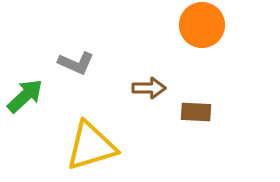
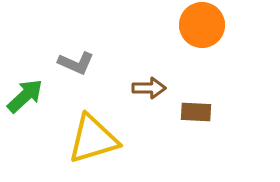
yellow triangle: moved 2 px right, 7 px up
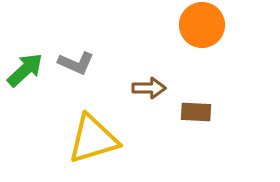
green arrow: moved 26 px up
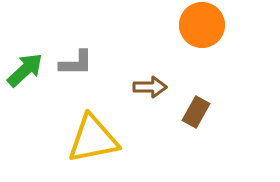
gray L-shape: rotated 24 degrees counterclockwise
brown arrow: moved 1 px right, 1 px up
brown rectangle: rotated 64 degrees counterclockwise
yellow triangle: rotated 6 degrees clockwise
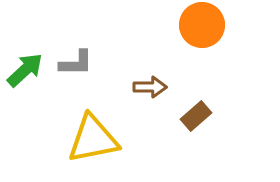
brown rectangle: moved 4 px down; rotated 20 degrees clockwise
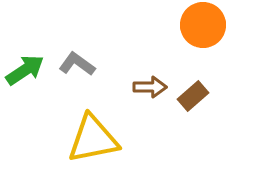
orange circle: moved 1 px right
gray L-shape: moved 1 px right, 1 px down; rotated 144 degrees counterclockwise
green arrow: rotated 9 degrees clockwise
brown rectangle: moved 3 px left, 20 px up
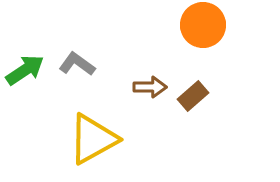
yellow triangle: rotated 18 degrees counterclockwise
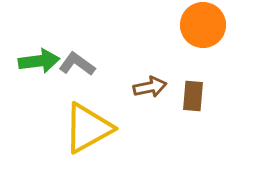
green arrow: moved 14 px right, 9 px up; rotated 27 degrees clockwise
brown arrow: rotated 12 degrees counterclockwise
brown rectangle: rotated 44 degrees counterclockwise
yellow triangle: moved 5 px left, 11 px up
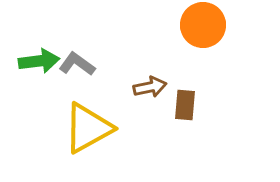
brown rectangle: moved 8 px left, 9 px down
